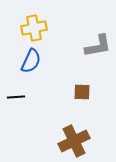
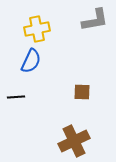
yellow cross: moved 3 px right, 1 px down
gray L-shape: moved 3 px left, 26 px up
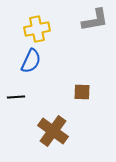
brown cross: moved 21 px left, 10 px up; rotated 28 degrees counterclockwise
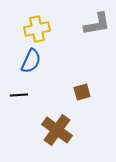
gray L-shape: moved 2 px right, 4 px down
brown square: rotated 18 degrees counterclockwise
black line: moved 3 px right, 2 px up
brown cross: moved 4 px right, 1 px up
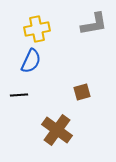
gray L-shape: moved 3 px left
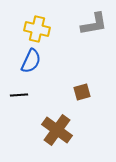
yellow cross: rotated 25 degrees clockwise
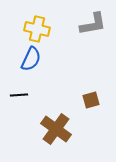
gray L-shape: moved 1 px left
blue semicircle: moved 2 px up
brown square: moved 9 px right, 8 px down
brown cross: moved 1 px left, 1 px up
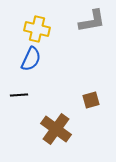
gray L-shape: moved 1 px left, 3 px up
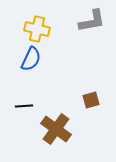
black line: moved 5 px right, 11 px down
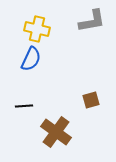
brown cross: moved 3 px down
